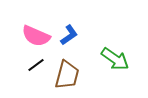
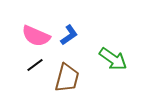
green arrow: moved 2 px left
black line: moved 1 px left
brown trapezoid: moved 3 px down
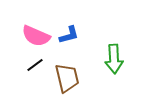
blue L-shape: rotated 20 degrees clockwise
green arrow: moved 1 px right; rotated 52 degrees clockwise
brown trapezoid: rotated 28 degrees counterclockwise
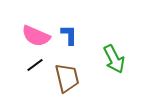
blue L-shape: rotated 75 degrees counterclockwise
green arrow: rotated 24 degrees counterclockwise
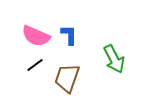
brown trapezoid: rotated 148 degrees counterclockwise
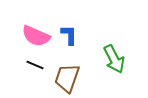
black line: rotated 60 degrees clockwise
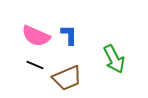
brown trapezoid: rotated 132 degrees counterclockwise
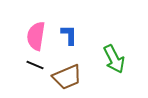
pink semicircle: rotated 76 degrees clockwise
brown trapezoid: moved 1 px up
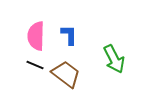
pink semicircle: rotated 8 degrees counterclockwise
brown trapezoid: moved 1 px left, 3 px up; rotated 120 degrees counterclockwise
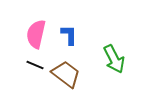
pink semicircle: moved 2 px up; rotated 12 degrees clockwise
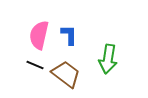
pink semicircle: moved 3 px right, 1 px down
green arrow: moved 6 px left; rotated 36 degrees clockwise
